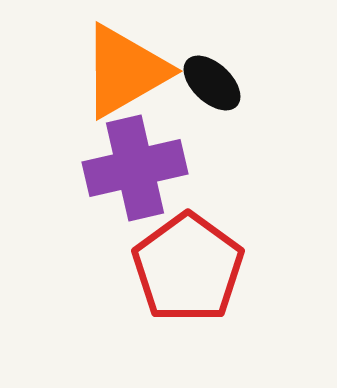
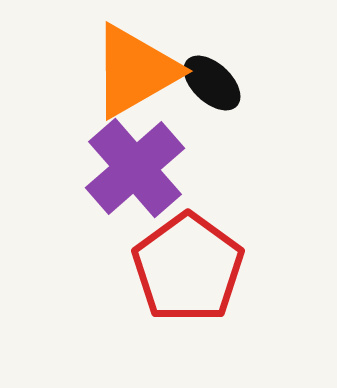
orange triangle: moved 10 px right
purple cross: rotated 28 degrees counterclockwise
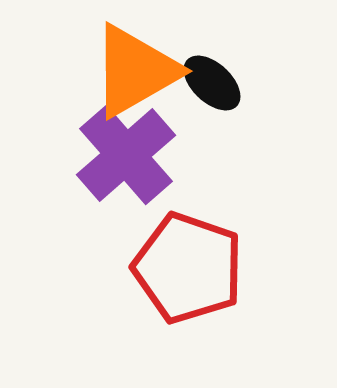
purple cross: moved 9 px left, 13 px up
red pentagon: rotated 17 degrees counterclockwise
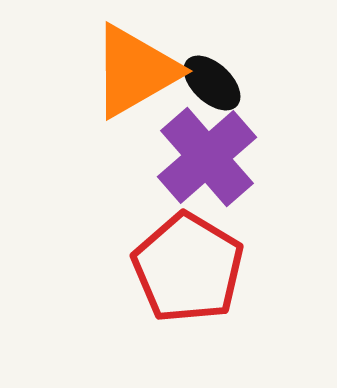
purple cross: moved 81 px right, 2 px down
red pentagon: rotated 12 degrees clockwise
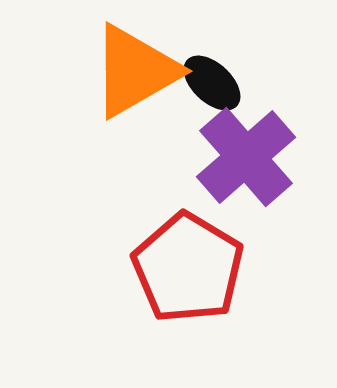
purple cross: moved 39 px right
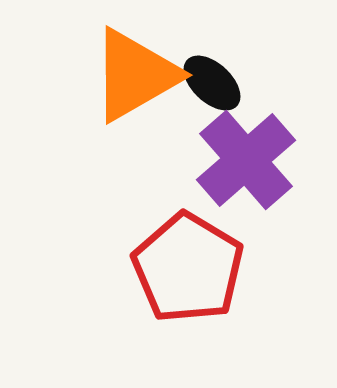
orange triangle: moved 4 px down
purple cross: moved 3 px down
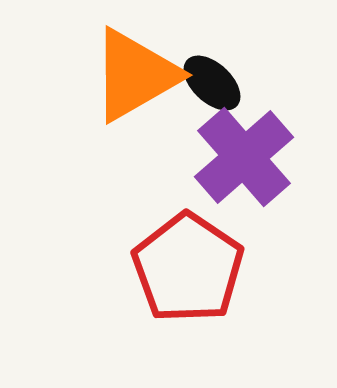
purple cross: moved 2 px left, 3 px up
red pentagon: rotated 3 degrees clockwise
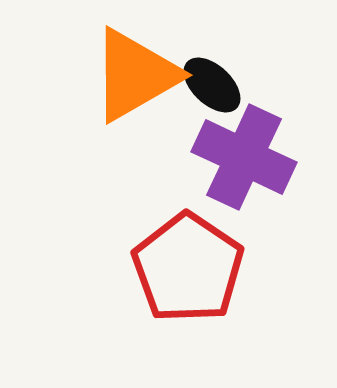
black ellipse: moved 2 px down
purple cross: rotated 24 degrees counterclockwise
